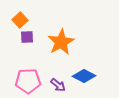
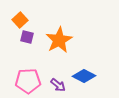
purple square: rotated 16 degrees clockwise
orange star: moved 2 px left, 2 px up
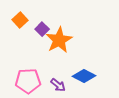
purple square: moved 15 px right, 8 px up; rotated 32 degrees clockwise
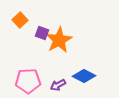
purple square: moved 4 px down; rotated 24 degrees counterclockwise
purple arrow: rotated 112 degrees clockwise
